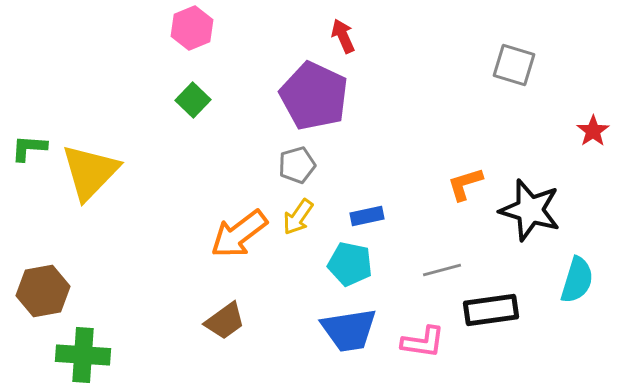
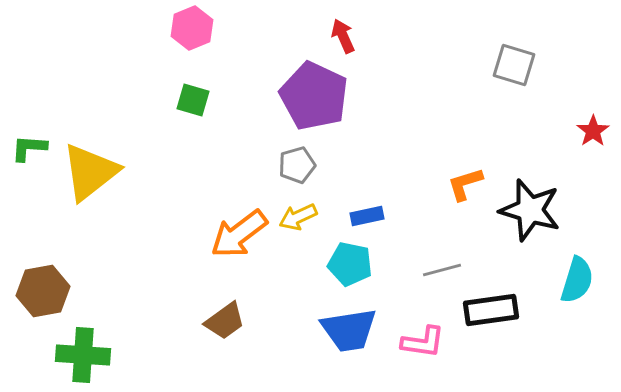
green square: rotated 28 degrees counterclockwise
yellow triangle: rotated 8 degrees clockwise
yellow arrow: rotated 30 degrees clockwise
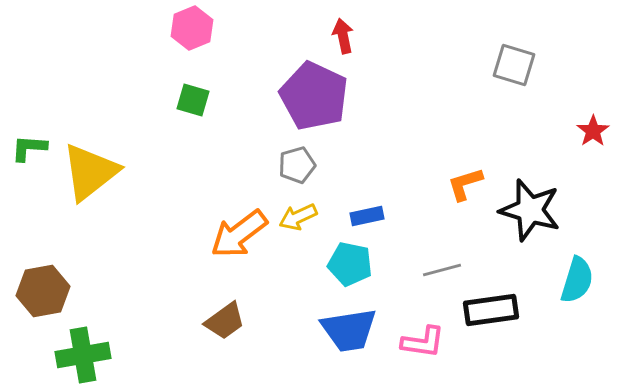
red arrow: rotated 12 degrees clockwise
green cross: rotated 14 degrees counterclockwise
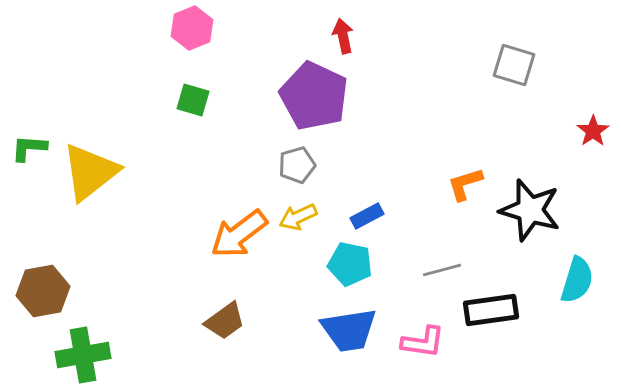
blue rectangle: rotated 16 degrees counterclockwise
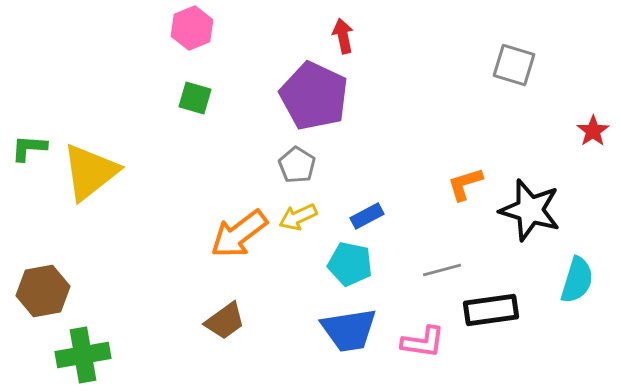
green square: moved 2 px right, 2 px up
gray pentagon: rotated 24 degrees counterclockwise
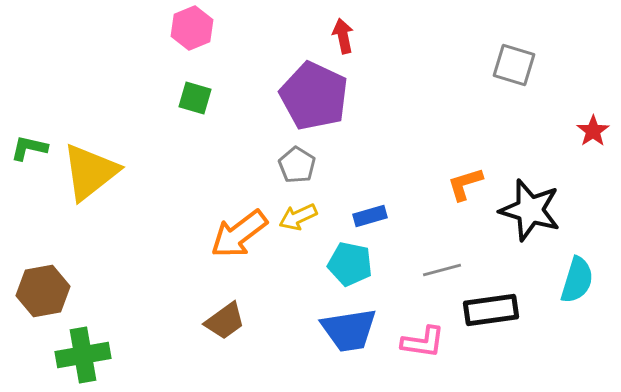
green L-shape: rotated 9 degrees clockwise
blue rectangle: moved 3 px right; rotated 12 degrees clockwise
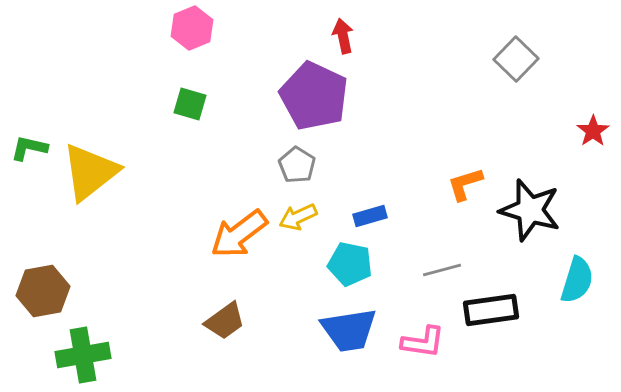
gray square: moved 2 px right, 6 px up; rotated 27 degrees clockwise
green square: moved 5 px left, 6 px down
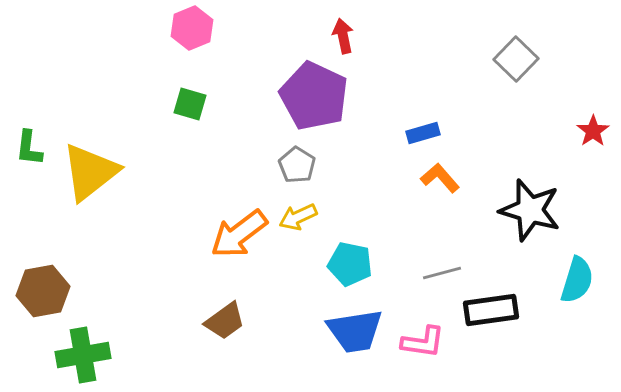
green L-shape: rotated 96 degrees counterclockwise
orange L-shape: moved 25 px left, 6 px up; rotated 66 degrees clockwise
blue rectangle: moved 53 px right, 83 px up
gray line: moved 3 px down
blue trapezoid: moved 6 px right, 1 px down
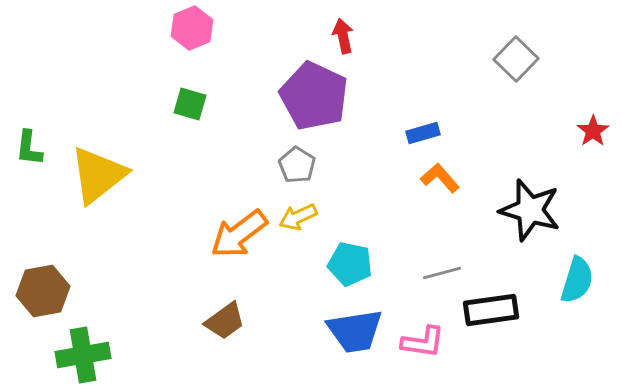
yellow triangle: moved 8 px right, 3 px down
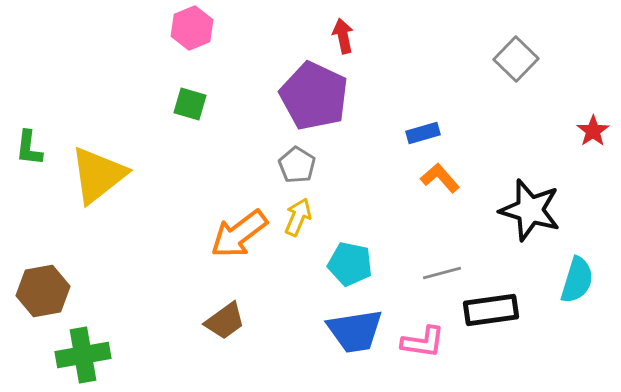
yellow arrow: rotated 138 degrees clockwise
